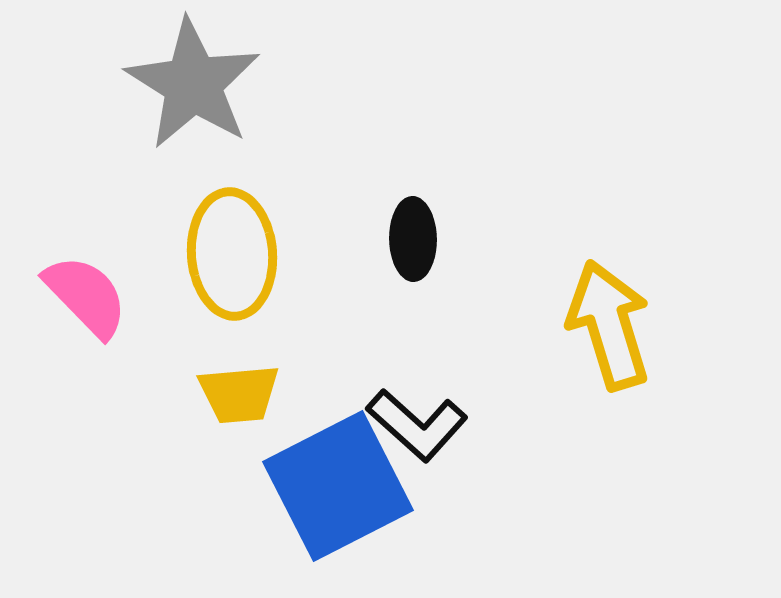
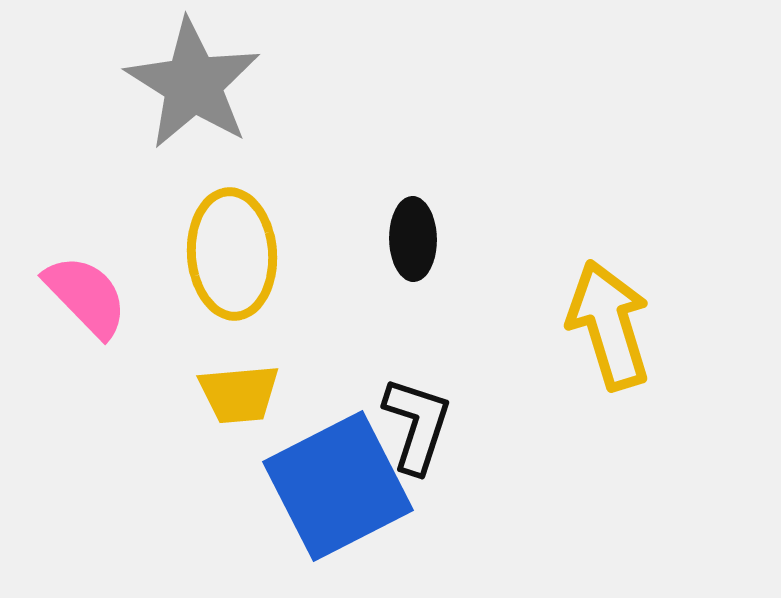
black L-shape: rotated 114 degrees counterclockwise
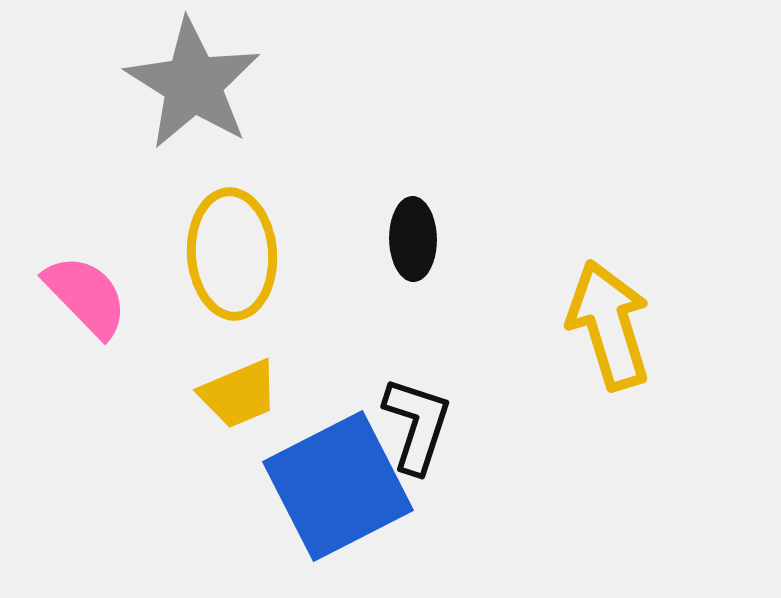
yellow trapezoid: rotated 18 degrees counterclockwise
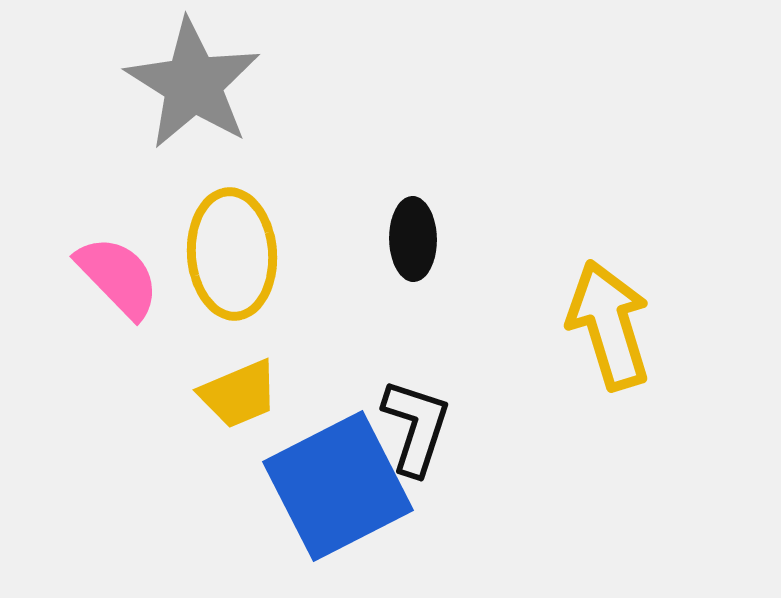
pink semicircle: moved 32 px right, 19 px up
black L-shape: moved 1 px left, 2 px down
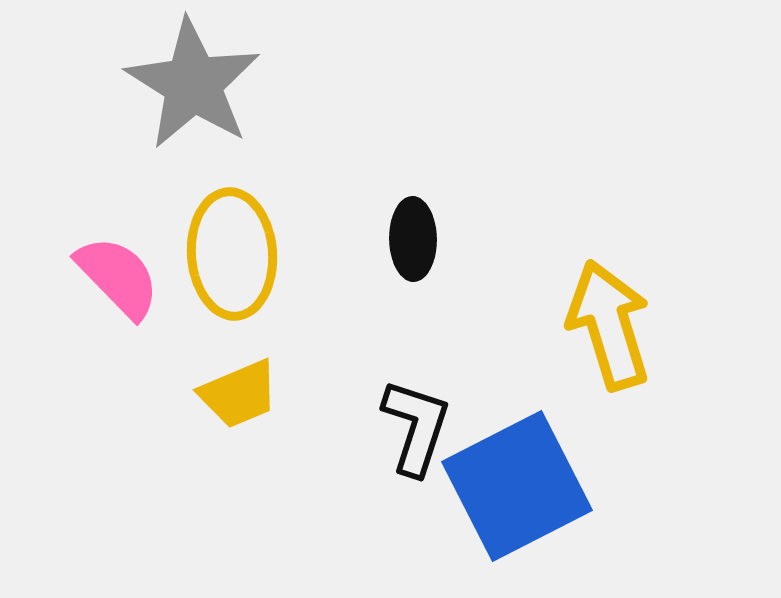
blue square: moved 179 px right
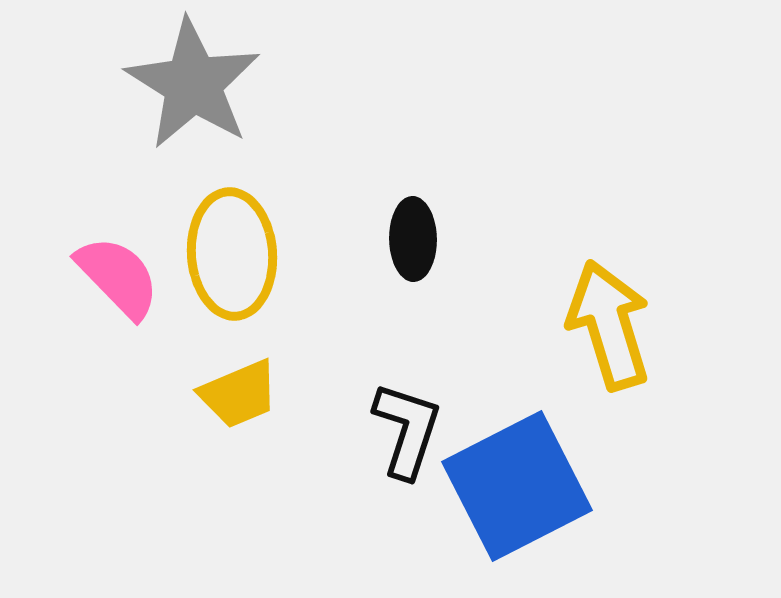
black L-shape: moved 9 px left, 3 px down
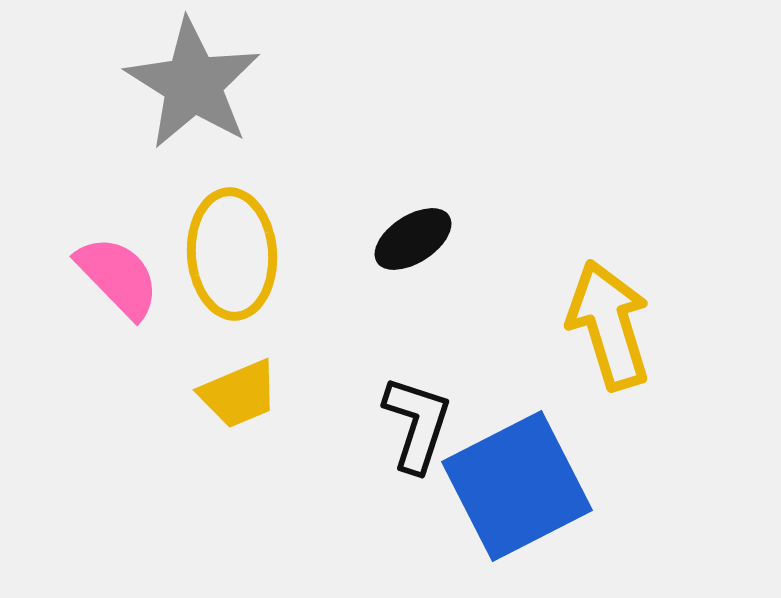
black ellipse: rotated 58 degrees clockwise
black L-shape: moved 10 px right, 6 px up
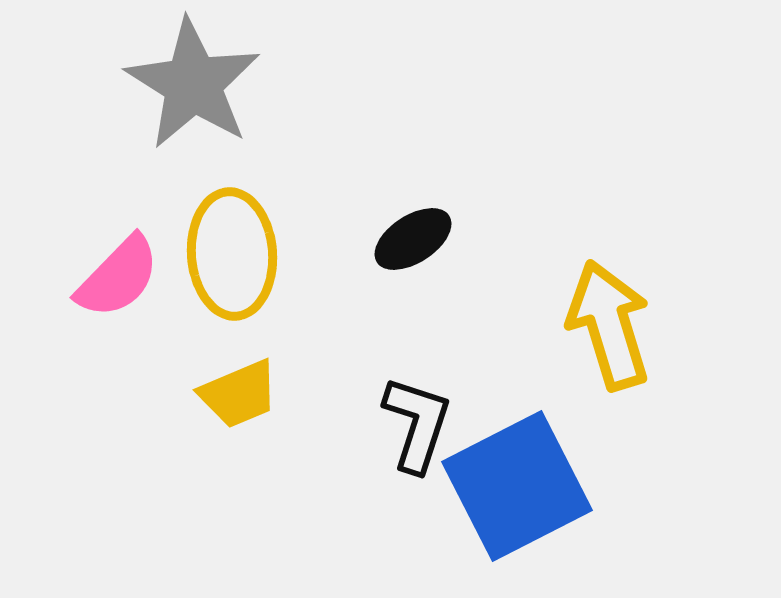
pink semicircle: rotated 88 degrees clockwise
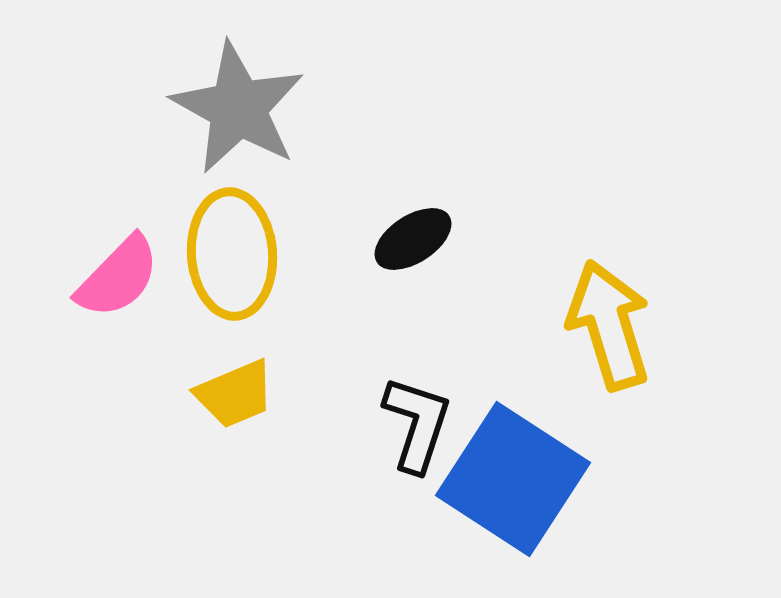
gray star: moved 45 px right, 24 px down; rotated 3 degrees counterclockwise
yellow trapezoid: moved 4 px left
blue square: moved 4 px left, 7 px up; rotated 30 degrees counterclockwise
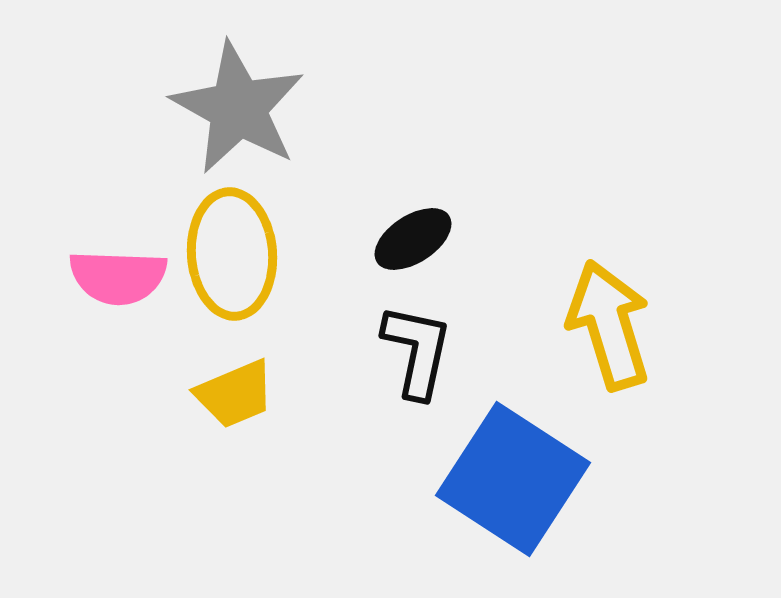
pink semicircle: rotated 48 degrees clockwise
black L-shape: moved 73 px up; rotated 6 degrees counterclockwise
